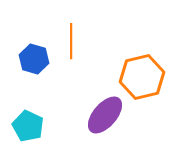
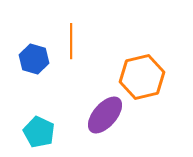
cyan pentagon: moved 11 px right, 6 px down
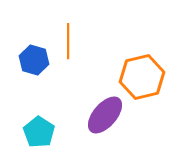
orange line: moved 3 px left
blue hexagon: moved 1 px down
cyan pentagon: rotated 8 degrees clockwise
